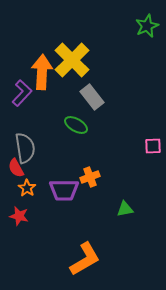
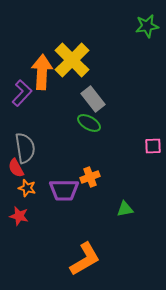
green star: rotated 15 degrees clockwise
gray rectangle: moved 1 px right, 2 px down
green ellipse: moved 13 px right, 2 px up
orange star: rotated 18 degrees counterclockwise
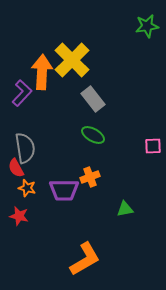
green ellipse: moved 4 px right, 12 px down
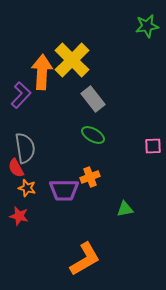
purple L-shape: moved 1 px left, 2 px down
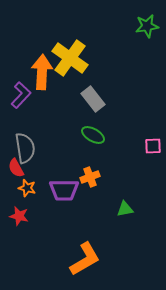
yellow cross: moved 2 px left, 2 px up; rotated 9 degrees counterclockwise
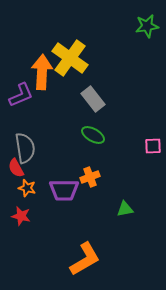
purple L-shape: rotated 24 degrees clockwise
red star: moved 2 px right
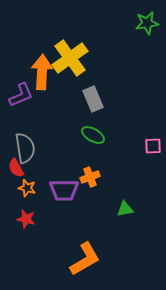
green star: moved 3 px up
yellow cross: rotated 18 degrees clockwise
gray rectangle: rotated 15 degrees clockwise
red star: moved 5 px right, 3 px down
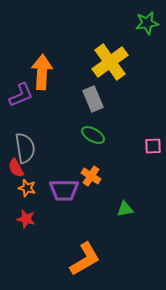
yellow cross: moved 40 px right, 4 px down
orange cross: moved 1 px right, 1 px up; rotated 36 degrees counterclockwise
